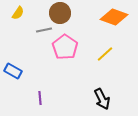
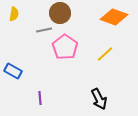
yellow semicircle: moved 4 px left, 1 px down; rotated 24 degrees counterclockwise
black arrow: moved 3 px left
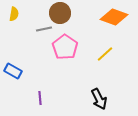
gray line: moved 1 px up
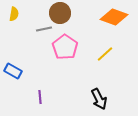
purple line: moved 1 px up
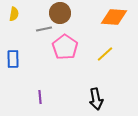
orange diamond: rotated 16 degrees counterclockwise
blue rectangle: moved 12 px up; rotated 60 degrees clockwise
black arrow: moved 3 px left; rotated 15 degrees clockwise
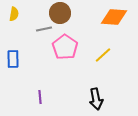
yellow line: moved 2 px left, 1 px down
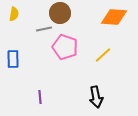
pink pentagon: rotated 15 degrees counterclockwise
black arrow: moved 2 px up
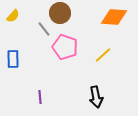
yellow semicircle: moved 1 px left, 2 px down; rotated 32 degrees clockwise
gray line: rotated 63 degrees clockwise
